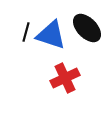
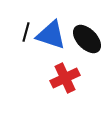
black ellipse: moved 11 px down
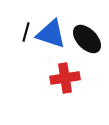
blue triangle: moved 1 px up
red cross: rotated 16 degrees clockwise
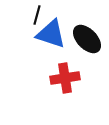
black line: moved 11 px right, 17 px up
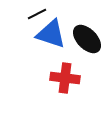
black line: moved 1 px up; rotated 48 degrees clockwise
red cross: rotated 16 degrees clockwise
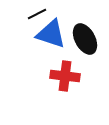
black ellipse: moved 2 px left; rotated 16 degrees clockwise
red cross: moved 2 px up
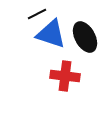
black ellipse: moved 2 px up
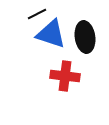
black ellipse: rotated 20 degrees clockwise
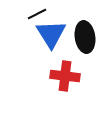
blue triangle: rotated 40 degrees clockwise
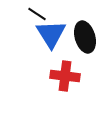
black line: rotated 60 degrees clockwise
black ellipse: rotated 8 degrees counterclockwise
